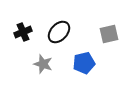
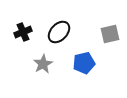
gray square: moved 1 px right
gray star: rotated 24 degrees clockwise
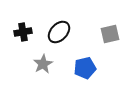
black cross: rotated 12 degrees clockwise
blue pentagon: moved 1 px right, 5 px down
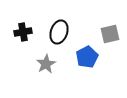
black ellipse: rotated 25 degrees counterclockwise
gray star: moved 3 px right
blue pentagon: moved 2 px right, 11 px up; rotated 15 degrees counterclockwise
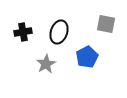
gray square: moved 4 px left, 10 px up; rotated 24 degrees clockwise
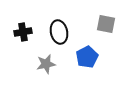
black ellipse: rotated 30 degrees counterclockwise
gray star: rotated 18 degrees clockwise
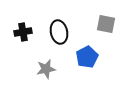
gray star: moved 5 px down
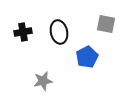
gray star: moved 3 px left, 12 px down
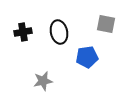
blue pentagon: rotated 20 degrees clockwise
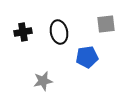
gray square: rotated 18 degrees counterclockwise
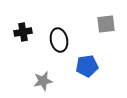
black ellipse: moved 8 px down
blue pentagon: moved 9 px down
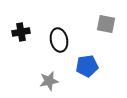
gray square: rotated 18 degrees clockwise
black cross: moved 2 px left
gray star: moved 6 px right
